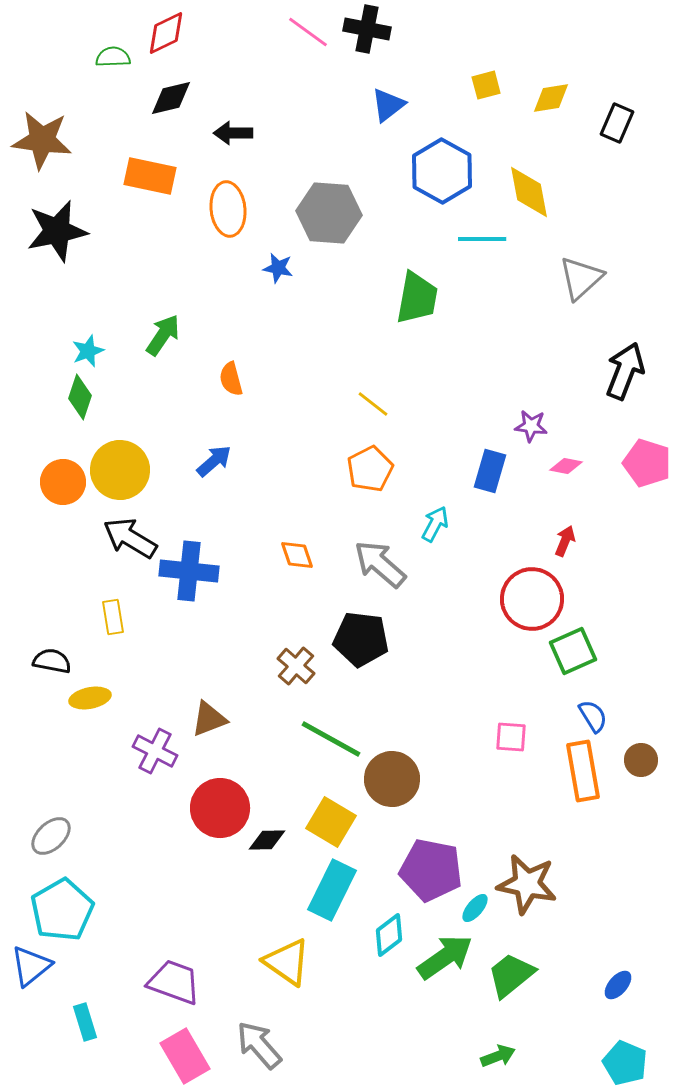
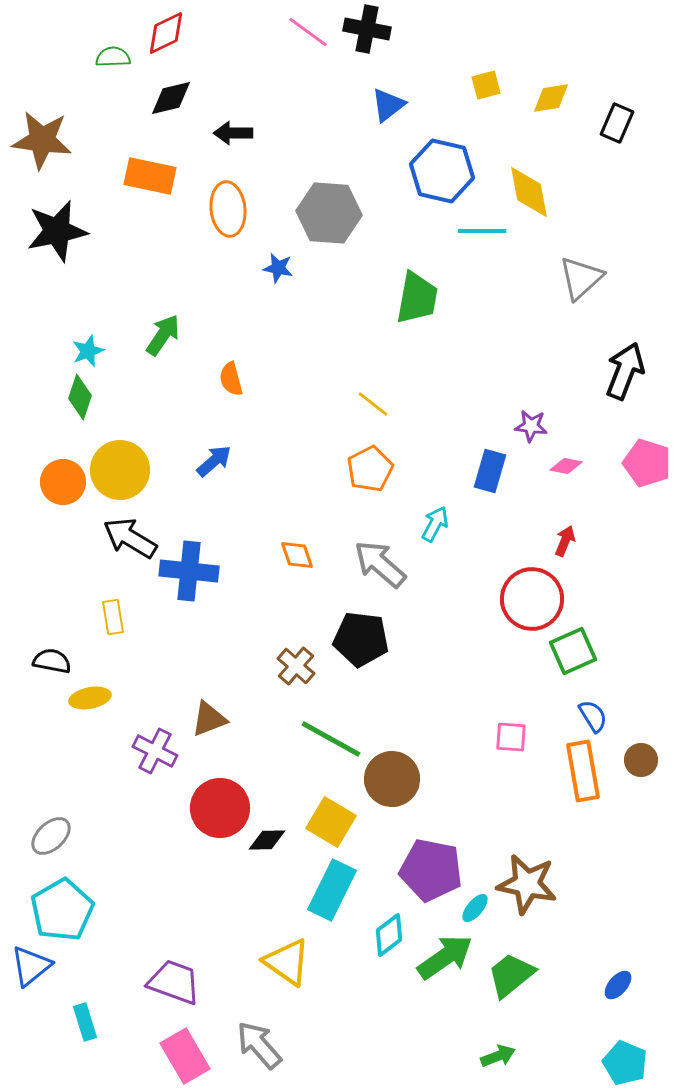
blue hexagon at (442, 171): rotated 16 degrees counterclockwise
cyan line at (482, 239): moved 8 px up
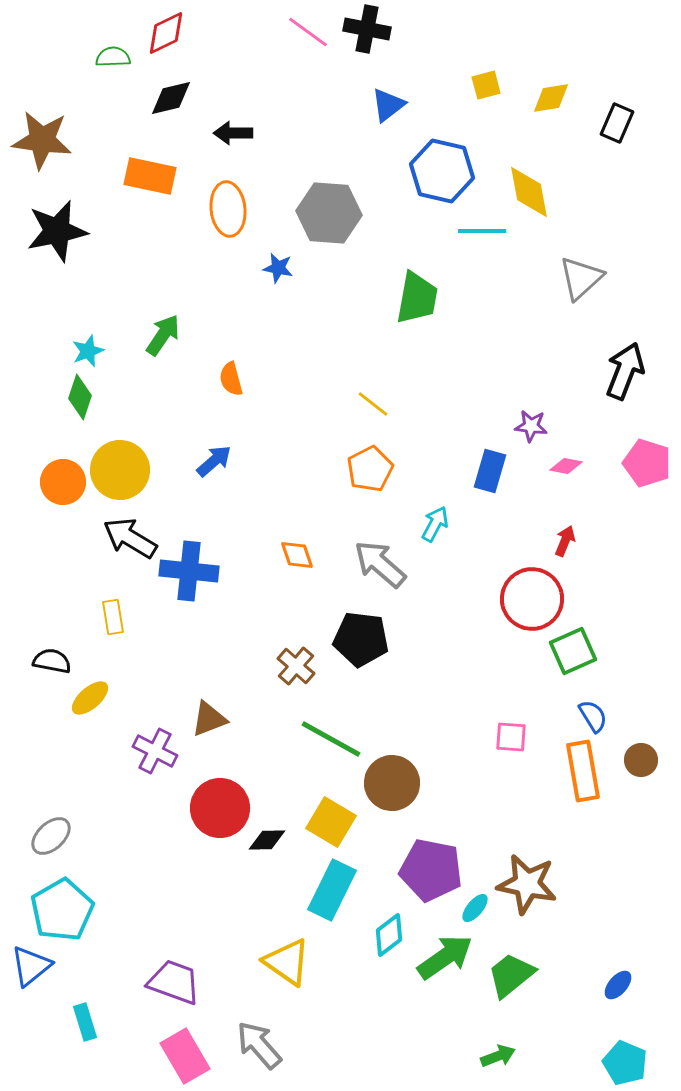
yellow ellipse at (90, 698): rotated 30 degrees counterclockwise
brown circle at (392, 779): moved 4 px down
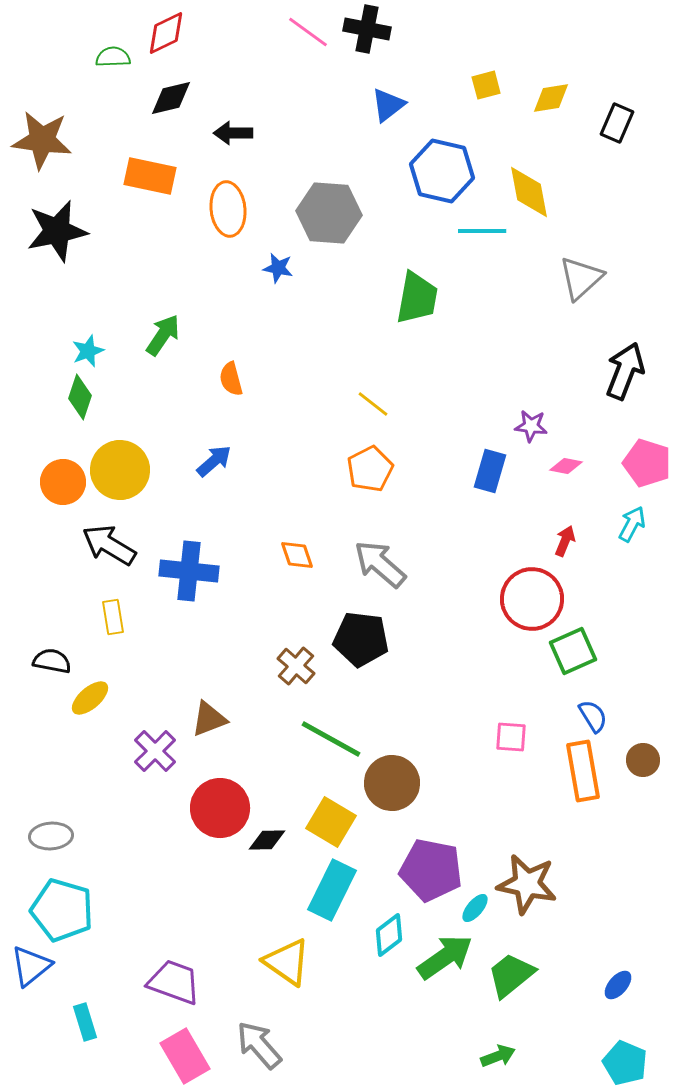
cyan arrow at (435, 524): moved 197 px right
black arrow at (130, 538): moved 21 px left, 7 px down
purple cross at (155, 751): rotated 18 degrees clockwise
brown circle at (641, 760): moved 2 px right
gray ellipse at (51, 836): rotated 39 degrees clockwise
cyan pentagon at (62, 910): rotated 26 degrees counterclockwise
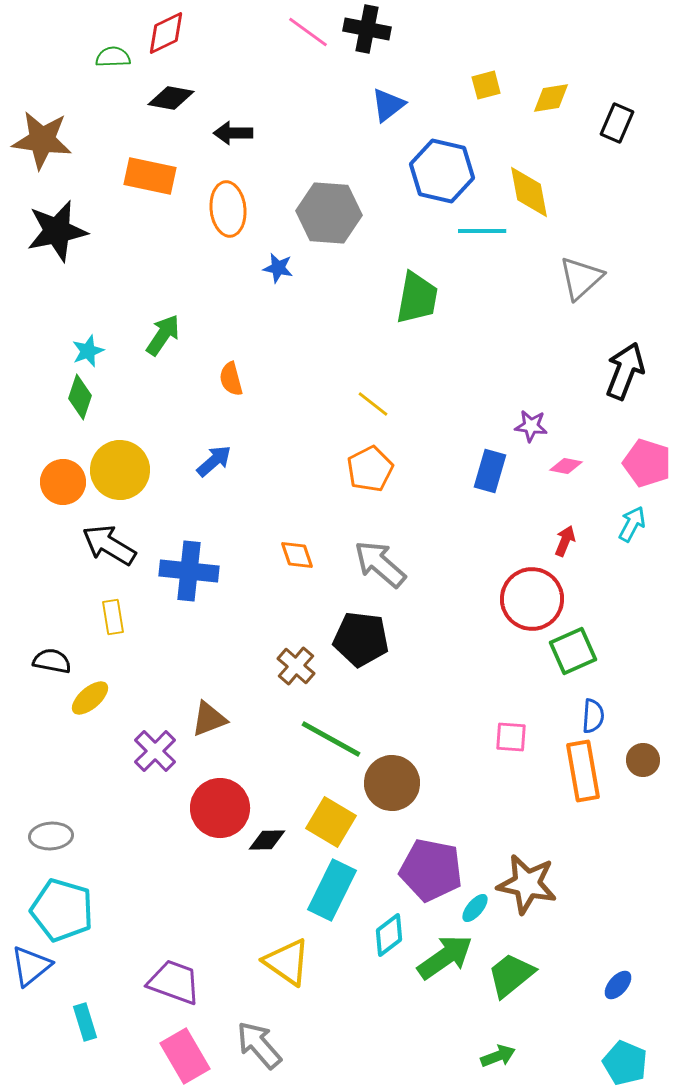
black diamond at (171, 98): rotated 24 degrees clockwise
blue semicircle at (593, 716): rotated 36 degrees clockwise
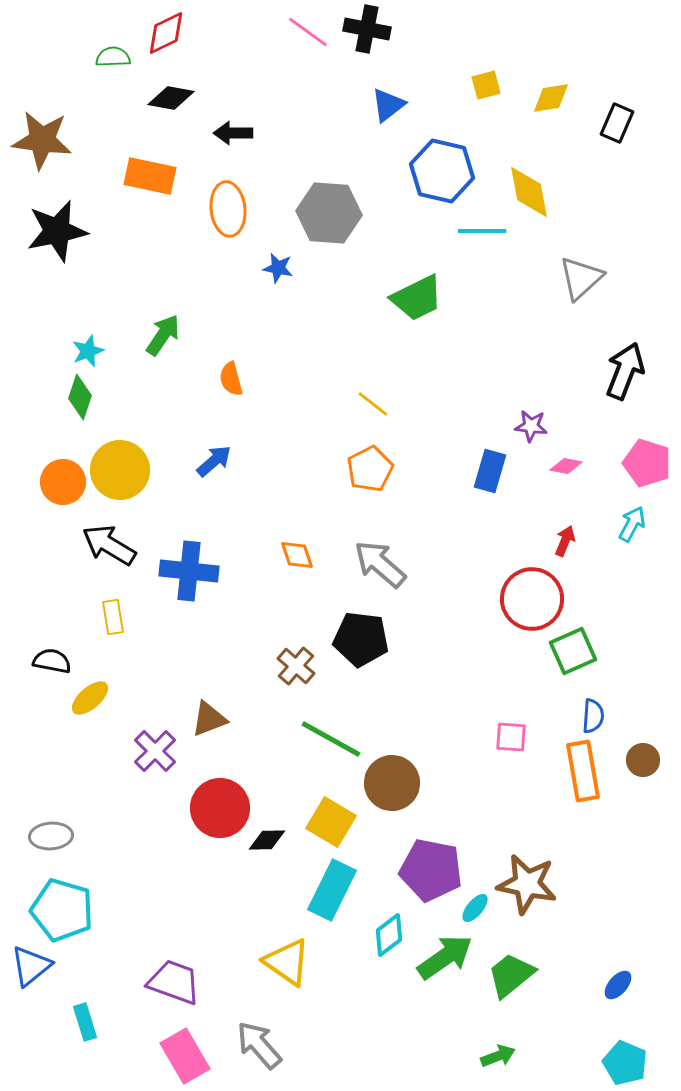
green trapezoid at (417, 298): rotated 54 degrees clockwise
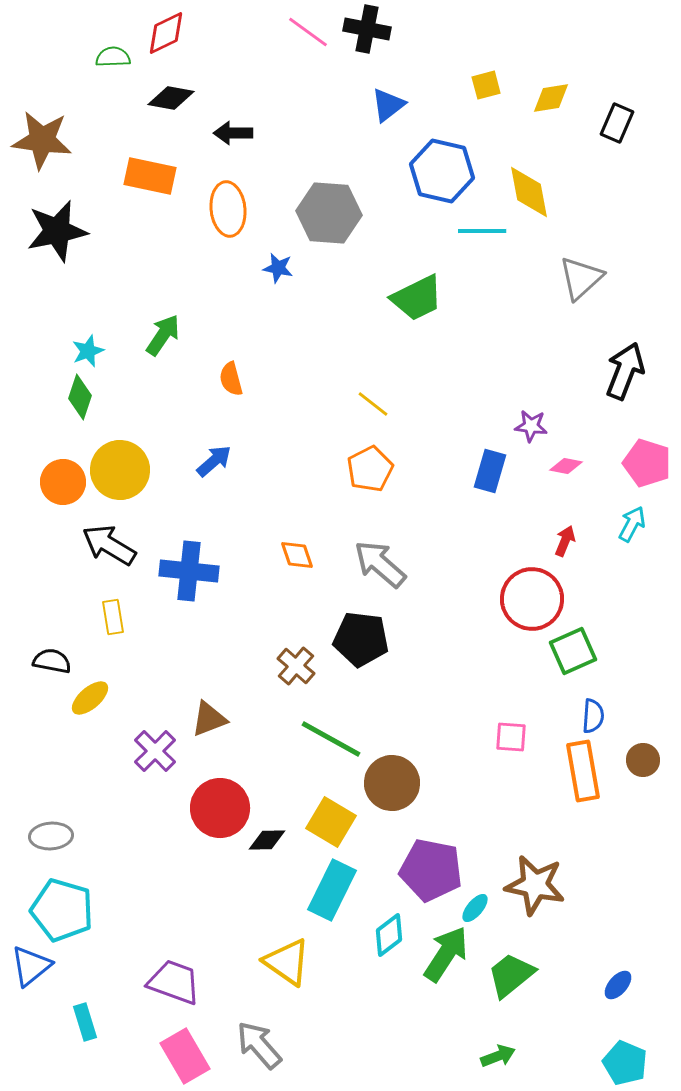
brown star at (527, 884): moved 8 px right, 1 px down
green arrow at (445, 957): moved 1 px right, 3 px up; rotated 22 degrees counterclockwise
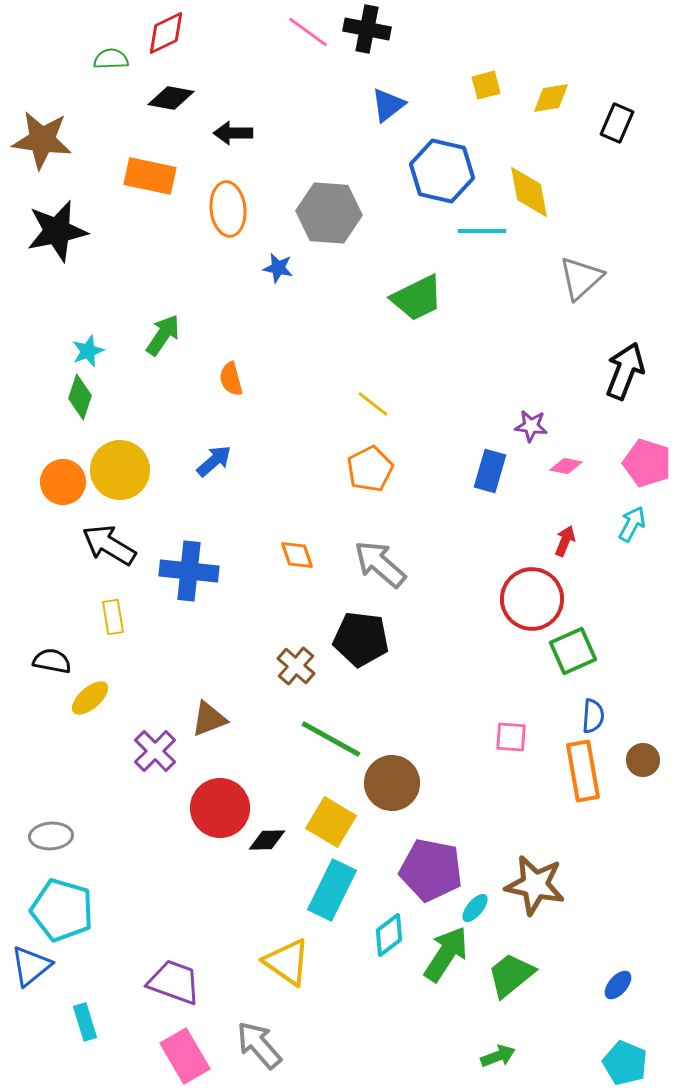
green semicircle at (113, 57): moved 2 px left, 2 px down
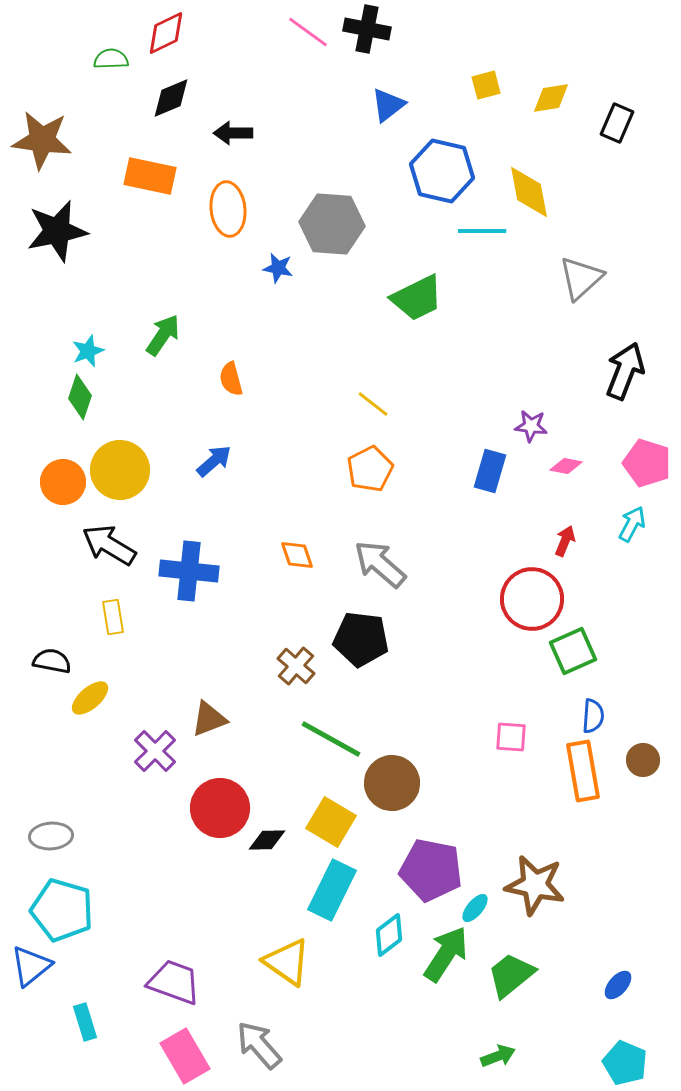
black diamond at (171, 98): rotated 33 degrees counterclockwise
gray hexagon at (329, 213): moved 3 px right, 11 px down
